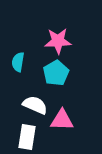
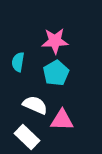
pink star: moved 3 px left
white rectangle: rotated 55 degrees counterclockwise
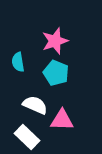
pink star: rotated 16 degrees counterclockwise
cyan semicircle: rotated 18 degrees counterclockwise
cyan pentagon: rotated 20 degrees counterclockwise
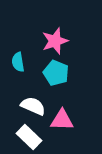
white semicircle: moved 2 px left, 1 px down
white rectangle: moved 2 px right
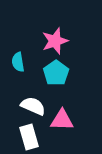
cyan pentagon: rotated 15 degrees clockwise
white rectangle: rotated 30 degrees clockwise
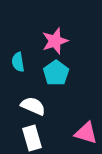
pink triangle: moved 24 px right, 13 px down; rotated 15 degrees clockwise
white rectangle: moved 3 px right, 1 px down
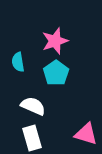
pink triangle: moved 1 px down
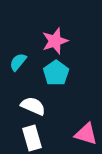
cyan semicircle: rotated 48 degrees clockwise
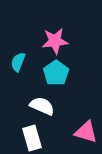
pink star: rotated 12 degrees clockwise
cyan semicircle: rotated 18 degrees counterclockwise
white semicircle: moved 9 px right
pink triangle: moved 2 px up
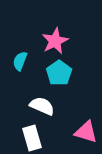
pink star: rotated 20 degrees counterclockwise
cyan semicircle: moved 2 px right, 1 px up
cyan pentagon: moved 3 px right
